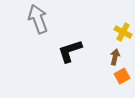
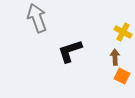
gray arrow: moved 1 px left, 1 px up
brown arrow: rotated 14 degrees counterclockwise
orange square: rotated 35 degrees counterclockwise
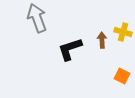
yellow cross: rotated 12 degrees counterclockwise
black L-shape: moved 2 px up
brown arrow: moved 13 px left, 17 px up
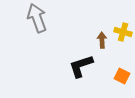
black L-shape: moved 11 px right, 17 px down
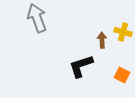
orange square: moved 1 px up
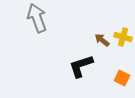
yellow cross: moved 5 px down
brown arrow: rotated 49 degrees counterclockwise
orange square: moved 3 px down
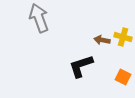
gray arrow: moved 2 px right
brown arrow: rotated 28 degrees counterclockwise
orange square: moved 1 px right, 1 px up
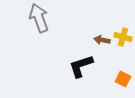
orange square: moved 2 px down
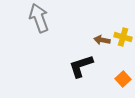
orange square: rotated 21 degrees clockwise
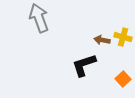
black L-shape: moved 3 px right, 1 px up
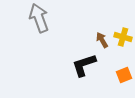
brown arrow: rotated 49 degrees clockwise
orange square: moved 1 px right, 4 px up; rotated 21 degrees clockwise
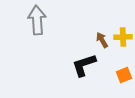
gray arrow: moved 2 px left, 2 px down; rotated 16 degrees clockwise
yellow cross: rotated 18 degrees counterclockwise
